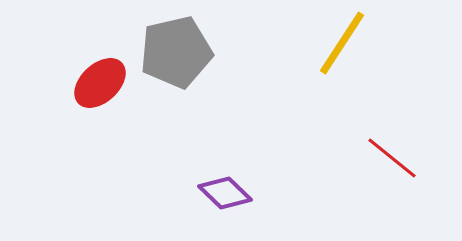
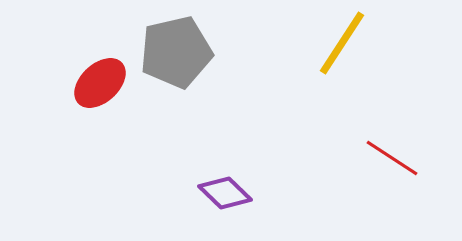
red line: rotated 6 degrees counterclockwise
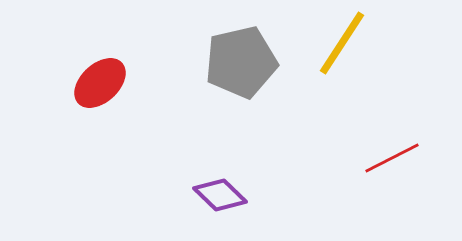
gray pentagon: moved 65 px right, 10 px down
red line: rotated 60 degrees counterclockwise
purple diamond: moved 5 px left, 2 px down
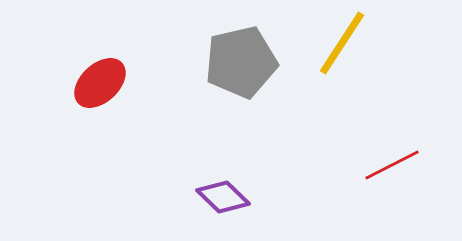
red line: moved 7 px down
purple diamond: moved 3 px right, 2 px down
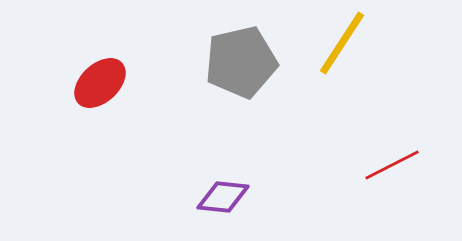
purple diamond: rotated 38 degrees counterclockwise
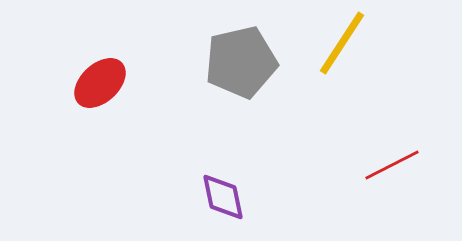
purple diamond: rotated 72 degrees clockwise
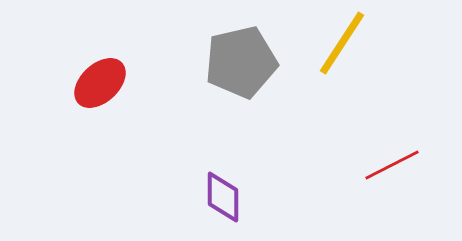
purple diamond: rotated 12 degrees clockwise
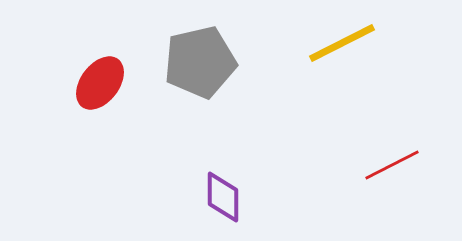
yellow line: rotated 30 degrees clockwise
gray pentagon: moved 41 px left
red ellipse: rotated 10 degrees counterclockwise
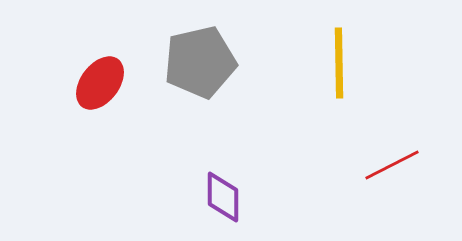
yellow line: moved 3 px left, 20 px down; rotated 64 degrees counterclockwise
